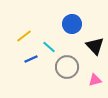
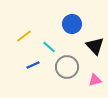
blue line: moved 2 px right, 6 px down
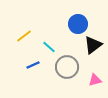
blue circle: moved 6 px right
black triangle: moved 2 px left, 1 px up; rotated 36 degrees clockwise
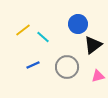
yellow line: moved 1 px left, 6 px up
cyan line: moved 6 px left, 10 px up
pink triangle: moved 3 px right, 4 px up
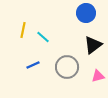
blue circle: moved 8 px right, 11 px up
yellow line: rotated 42 degrees counterclockwise
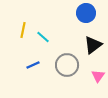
gray circle: moved 2 px up
pink triangle: rotated 40 degrees counterclockwise
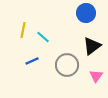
black triangle: moved 1 px left, 1 px down
blue line: moved 1 px left, 4 px up
pink triangle: moved 2 px left
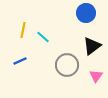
blue line: moved 12 px left
